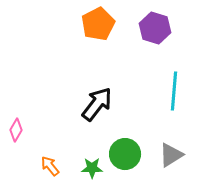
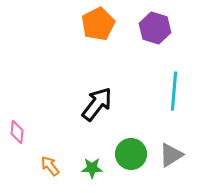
pink diamond: moved 1 px right, 2 px down; rotated 25 degrees counterclockwise
green circle: moved 6 px right
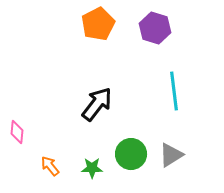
cyan line: rotated 12 degrees counterclockwise
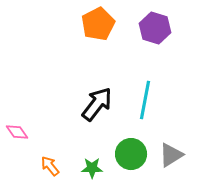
cyan line: moved 29 px left, 9 px down; rotated 18 degrees clockwise
pink diamond: rotated 40 degrees counterclockwise
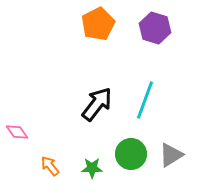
cyan line: rotated 9 degrees clockwise
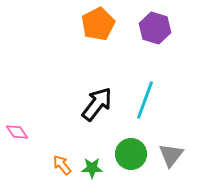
gray triangle: rotated 20 degrees counterclockwise
orange arrow: moved 12 px right, 1 px up
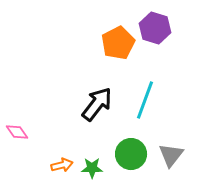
orange pentagon: moved 20 px right, 19 px down
orange arrow: rotated 115 degrees clockwise
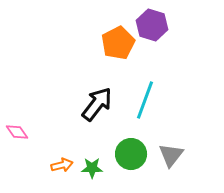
purple hexagon: moved 3 px left, 3 px up
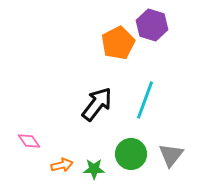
pink diamond: moved 12 px right, 9 px down
green star: moved 2 px right, 1 px down
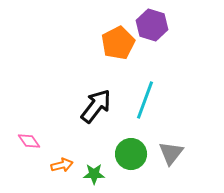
black arrow: moved 1 px left, 2 px down
gray triangle: moved 2 px up
green star: moved 5 px down
